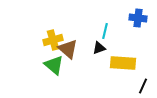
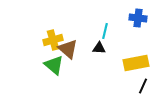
black triangle: rotated 24 degrees clockwise
yellow rectangle: moved 13 px right; rotated 15 degrees counterclockwise
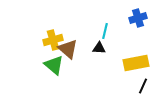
blue cross: rotated 24 degrees counterclockwise
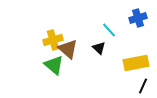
cyan line: moved 4 px right, 1 px up; rotated 56 degrees counterclockwise
black triangle: rotated 40 degrees clockwise
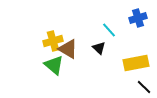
yellow cross: moved 1 px down
brown triangle: rotated 10 degrees counterclockwise
black line: moved 1 px right, 1 px down; rotated 70 degrees counterclockwise
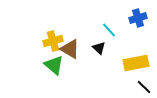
brown triangle: moved 2 px right
